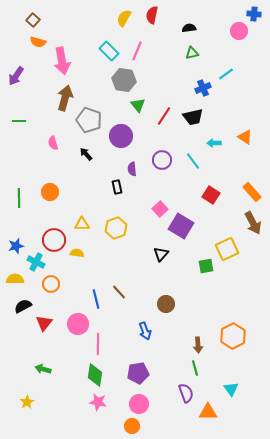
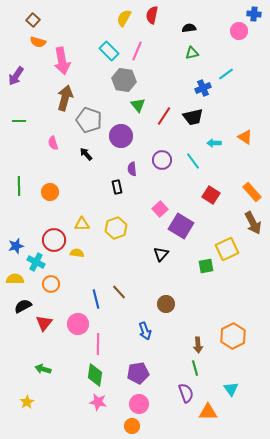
green line at (19, 198): moved 12 px up
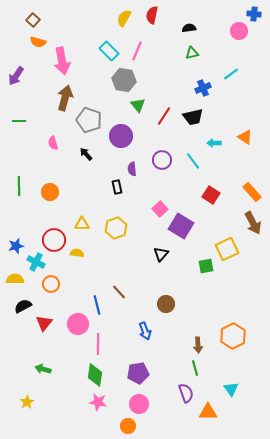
cyan line at (226, 74): moved 5 px right
blue line at (96, 299): moved 1 px right, 6 px down
orange circle at (132, 426): moved 4 px left
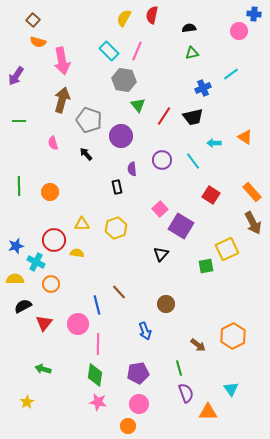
brown arrow at (65, 98): moved 3 px left, 2 px down
brown arrow at (198, 345): rotated 49 degrees counterclockwise
green line at (195, 368): moved 16 px left
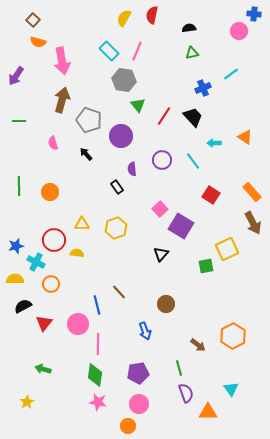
black trapezoid at (193, 117): rotated 120 degrees counterclockwise
black rectangle at (117, 187): rotated 24 degrees counterclockwise
